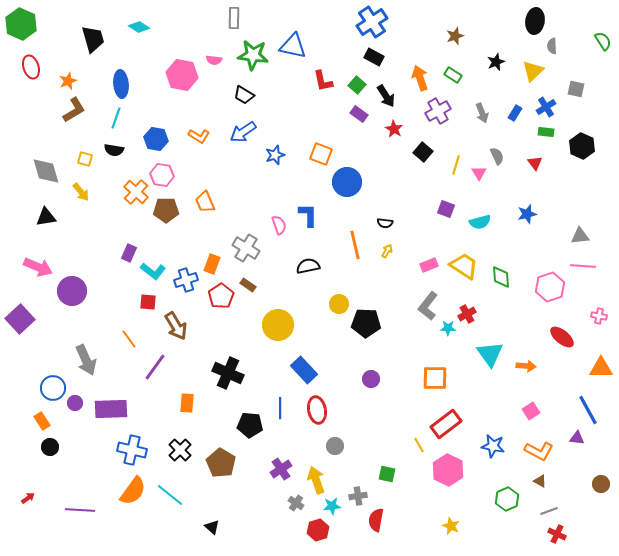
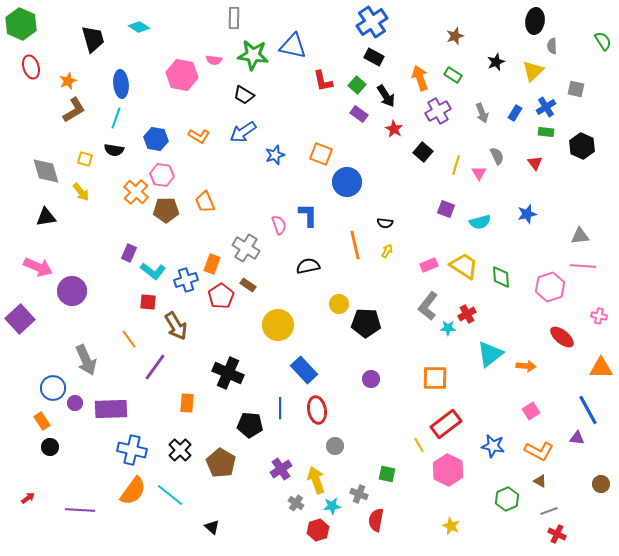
cyan triangle at (490, 354): rotated 28 degrees clockwise
gray cross at (358, 496): moved 1 px right, 2 px up; rotated 30 degrees clockwise
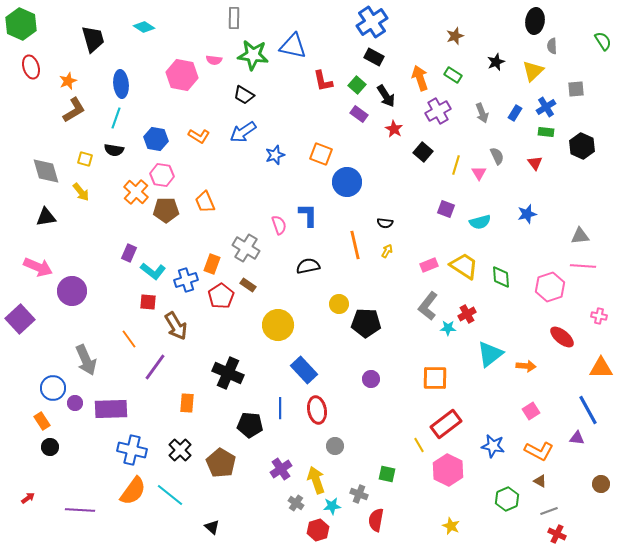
cyan diamond at (139, 27): moved 5 px right
gray square at (576, 89): rotated 18 degrees counterclockwise
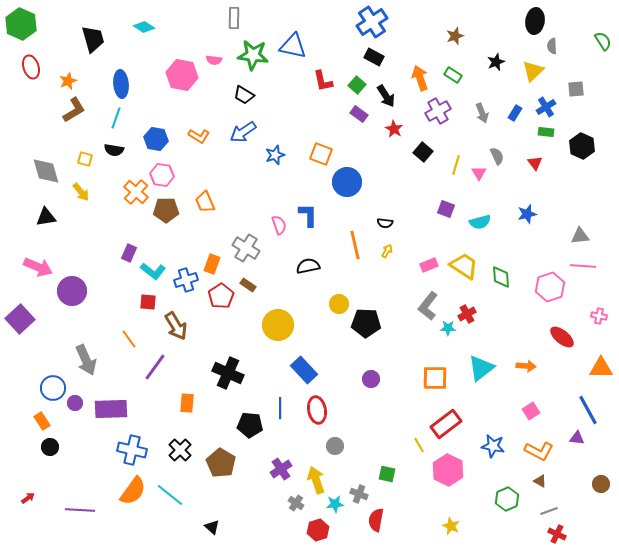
cyan triangle at (490, 354): moved 9 px left, 14 px down
cyan star at (332, 506): moved 3 px right, 2 px up
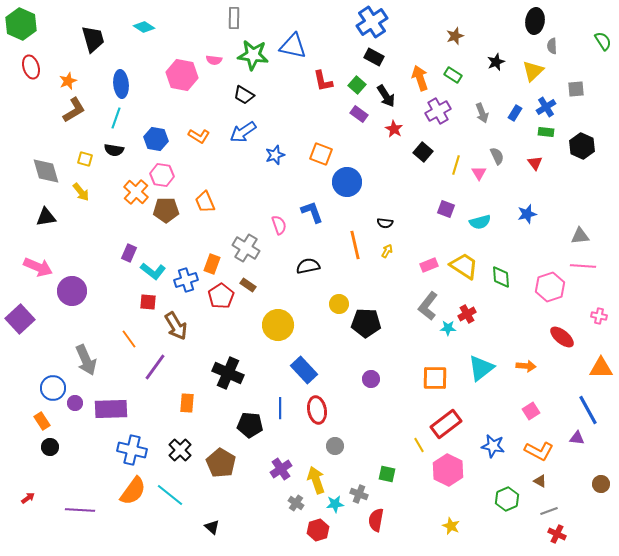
blue L-shape at (308, 215): moved 4 px right, 3 px up; rotated 20 degrees counterclockwise
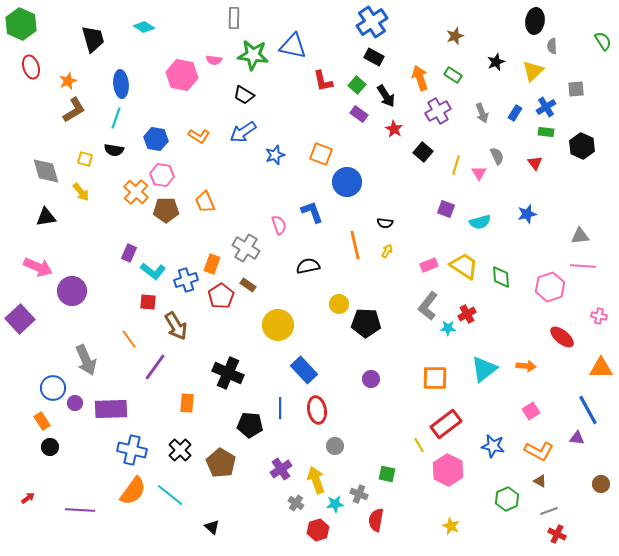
cyan triangle at (481, 368): moved 3 px right, 1 px down
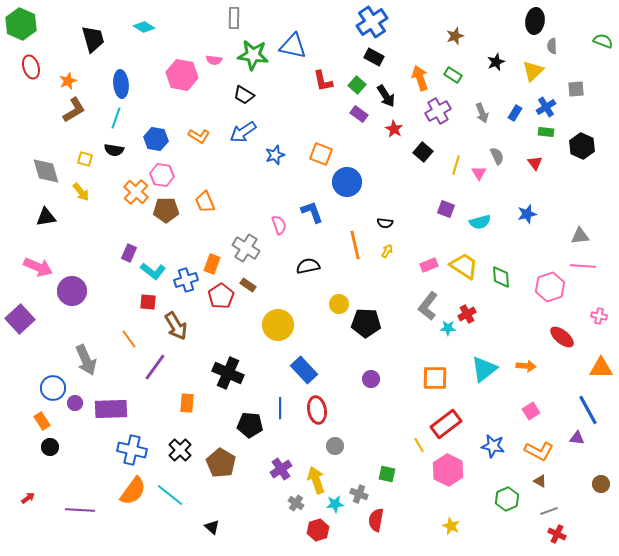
green semicircle at (603, 41): rotated 36 degrees counterclockwise
